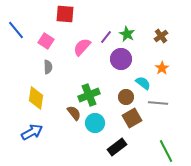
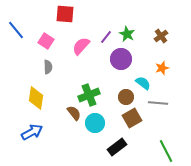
pink semicircle: moved 1 px left, 1 px up
orange star: rotated 16 degrees clockwise
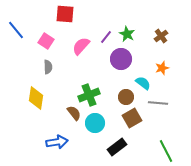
blue arrow: moved 25 px right, 10 px down; rotated 20 degrees clockwise
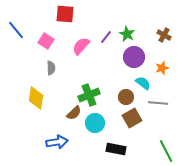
brown cross: moved 3 px right, 1 px up; rotated 24 degrees counterclockwise
purple circle: moved 13 px right, 2 px up
gray semicircle: moved 3 px right, 1 px down
brown semicircle: rotated 84 degrees clockwise
black rectangle: moved 1 px left, 2 px down; rotated 48 degrees clockwise
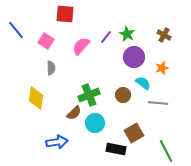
brown circle: moved 3 px left, 2 px up
brown square: moved 2 px right, 15 px down
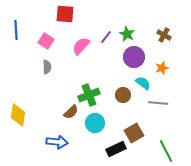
blue line: rotated 36 degrees clockwise
gray semicircle: moved 4 px left, 1 px up
yellow diamond: moved 18 px left, 17 px down
brown semicircle: moved 3 px left, 1 px up
blue arrow: rotated 15 degrees clockwise
black rectangle: rotated 36 degrees counterclockwise
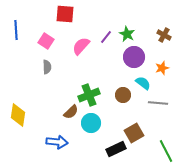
cyan circle: moved 4 px left
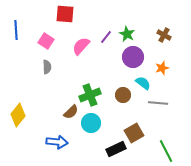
purple circle: moved 1 px left
green cross: moved 1 px right
yellow diamond: rotated 30 degrees clockwise
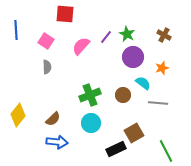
brown semicircle: moved 18 px left, 7 px down
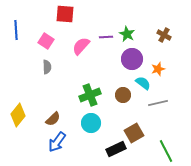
purple line: rotated 48 degrees clockwise
purple circle: moved 1 px left, 2 px down
orange star: moved 4 px left, 1 px down
gray line: rotated 18 degrees counterclockwise
blue arrow: rotated 120 degrees clockwise
